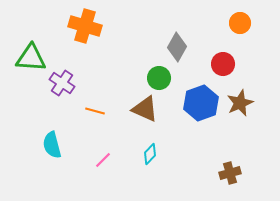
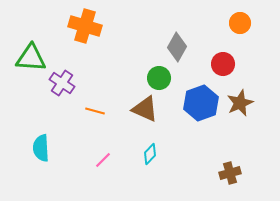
cyan semicircle: moved 11 px left, 3 px down; rotated 12 degrees clockwise
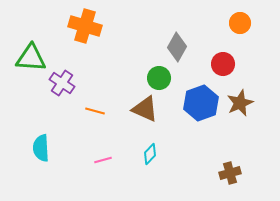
pink line: rotated 30 degrees clockwise
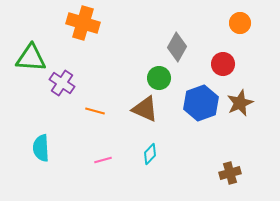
orange cross: moved 2 px left, 3 px up
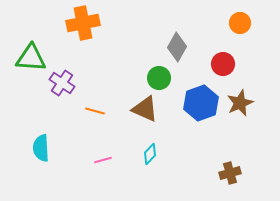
orange cross: rotated 28 degrees counterclockwise
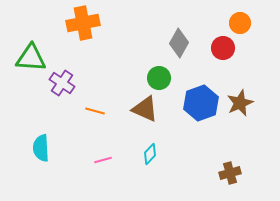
gray diamond: moved 2 px right, 4 px up
red circle: moved 16 px up
